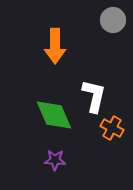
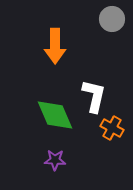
gray circle: moved 1 px left, 1 px up
green diamond: moved 1 px right
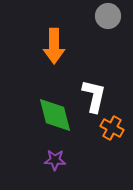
gray circle: moved 4 px left, 3 px up
orange arrow: moved 1 px left
green diamond: rotated 9 degrees clockwise
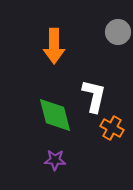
gray circle: moved 10 px right, 16 px down
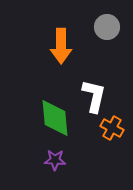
gray circle: moved 11 px left, 5 px up
orange arrow: moved 7 px right
green diamond: moved 3 px down; rotated 9 degrees clockwise
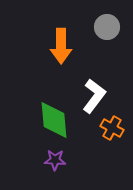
white L-shape: rotated 24 degrees clockwise
green diamond: moved 1 px left, 2 px down
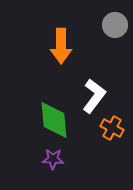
gray circle: moved 8 px right, 2 px up
purple star: moved 2 px left, 1 px up
